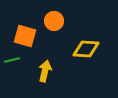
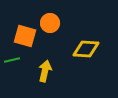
orange circle: moved 4 px left, 2 px down
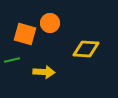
orange square: moved 2 px up
yellow arrow: moved 1 px left, 1 px down; rotated 80 degrees clockwise
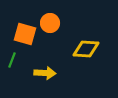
green line: rotated 56 degrees counterclockwise
yellow arrow: moved 1 px right, 1 px down
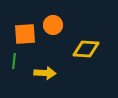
orange circle: moved 3 px right, 2 px down
orange square: rotated 20 degrees counterclockwise
green line: moved 2 px right, 1 px down; rotated 14 degrees counterclockwise
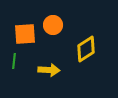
yellow diamond: rotated 36 degrees counterclockwise
yellow arrow: moved 4 px right, 3 px up
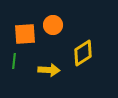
yellow diamond: moved 3 px left, 4 px down
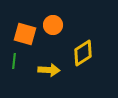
orange square: rotated 20 degrees clockwise
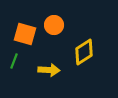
orange circle: moved 1 px right
yellow diamond: moved 1 px right, 1 px up
green line: rotated 14 degrees clockwise
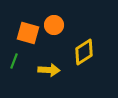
orange square: moved 3 px right, 1 px up
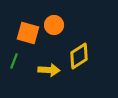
yellow diamond: moved 5 px left, 4 px down
